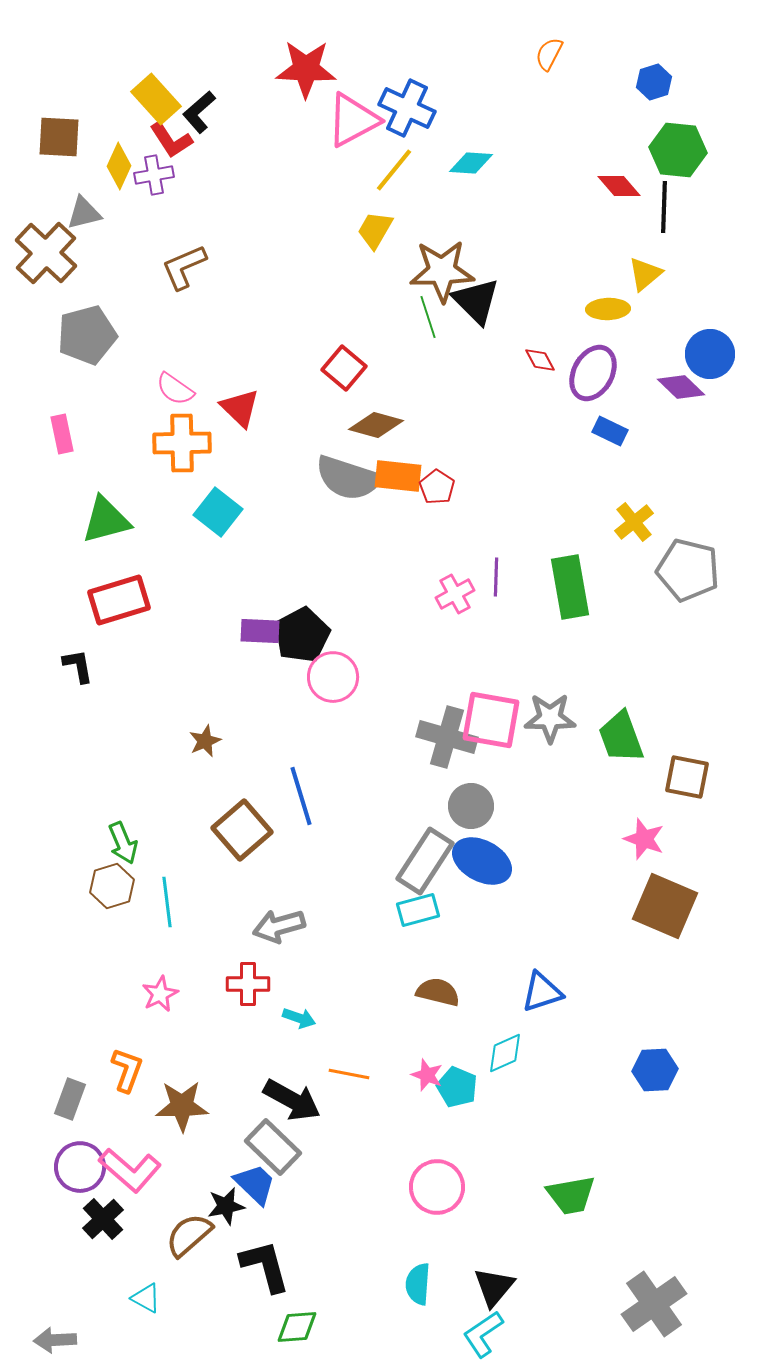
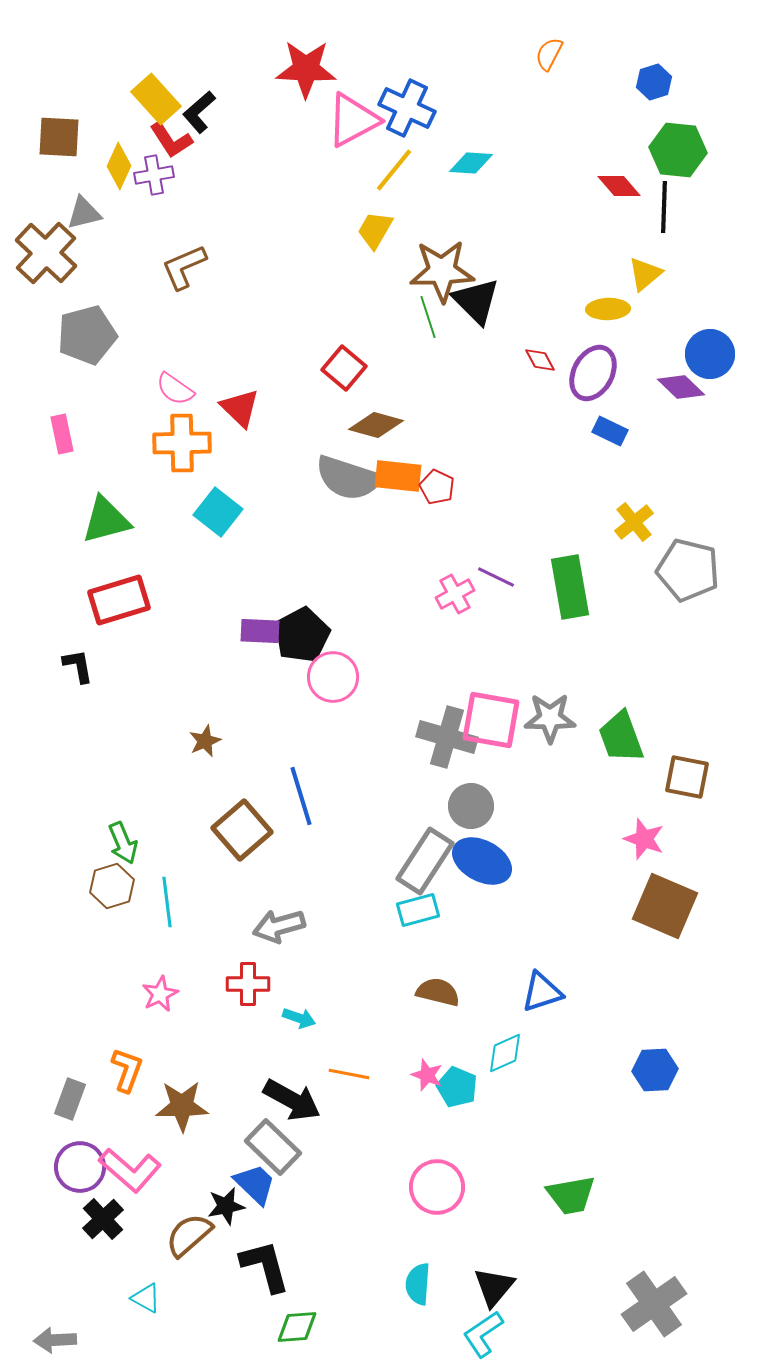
red pentagon at (437, 487): rotated 8 degrees counterclockwise
purple line at (496, 577): rotated 66 degrees counterclockwise
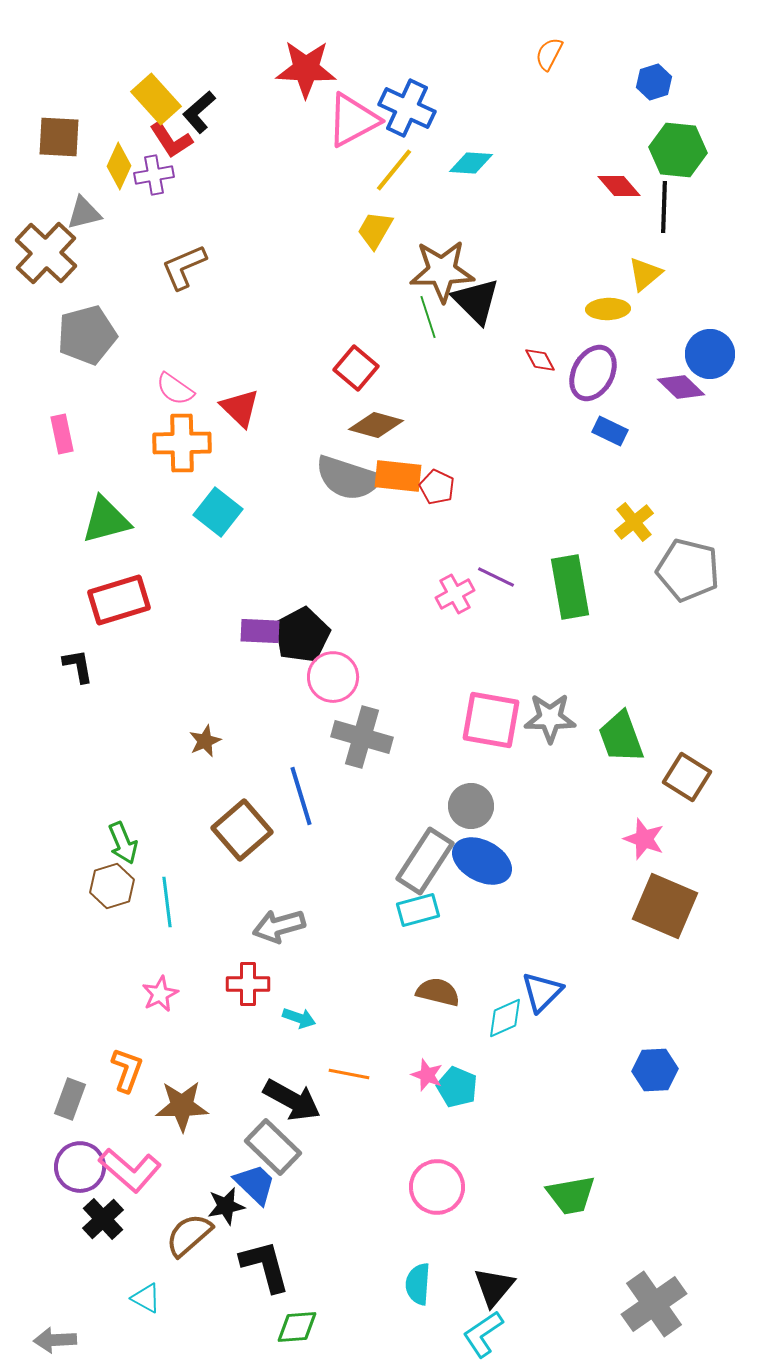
red square at (344, 368): moved 12 px right
gray cross at (447, 737): moved 85 px left
brown square at (687, 777): rotated 21 degrees clockwise
blue triangle at (542, 992): rotated 27 degrees counterclockwise
cyan diamond at (505, 1053): moved 35 px up
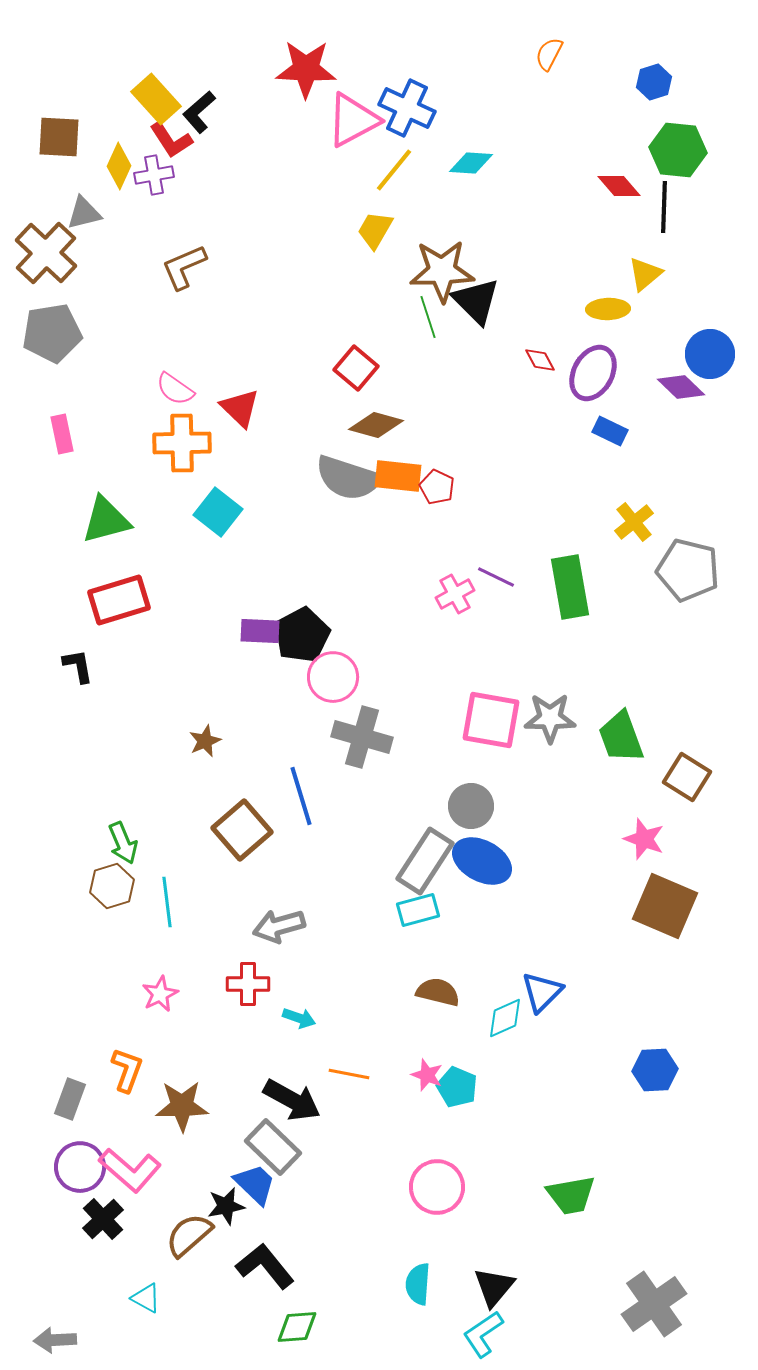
gray pentagon at (87, 335): moved 35 px left, 2 px up; rotated 6 degrees clockwise
black L-shape at (265, 1266): rotated 24 degrees counterclockwise
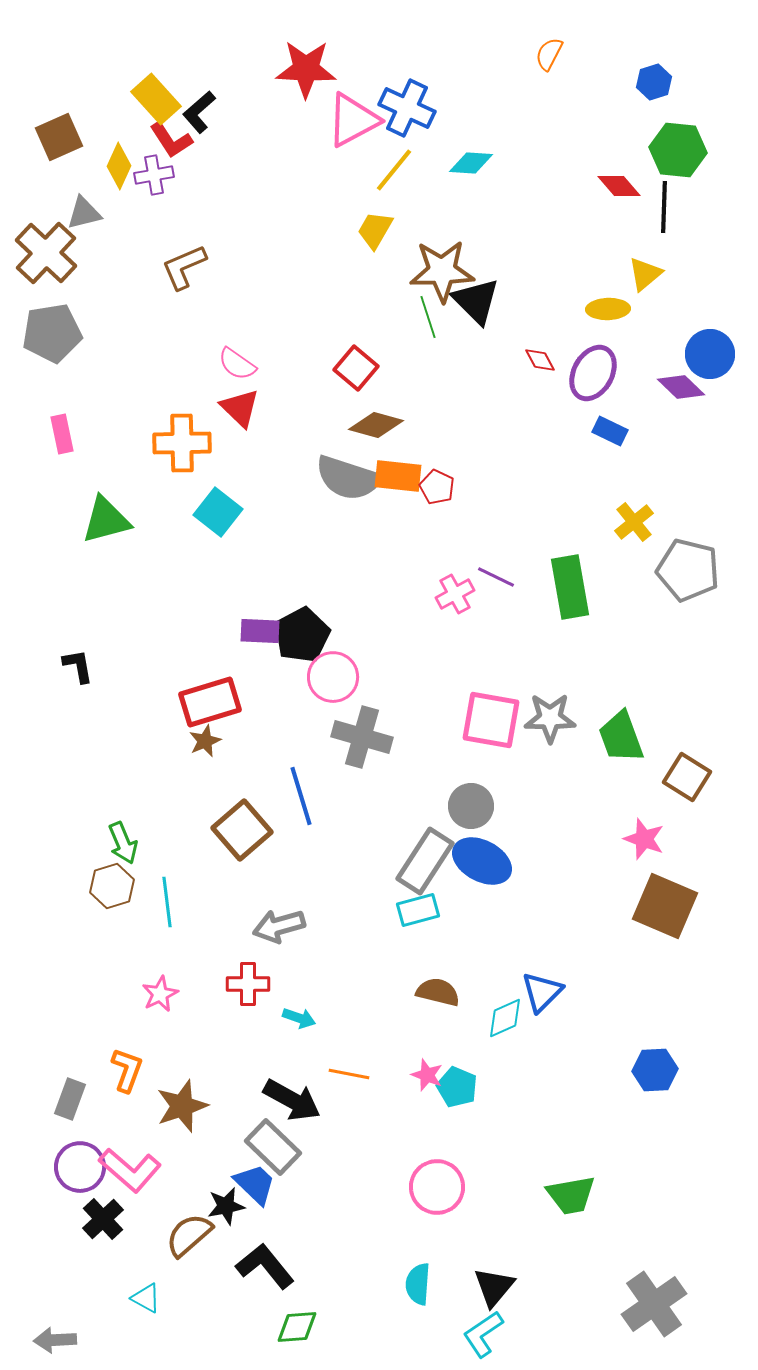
brown square at (59, 137): rotated 27 degrees counterclockwise
pink semicircle at (175, 389): moved 62 px right, 25 px up
red rectangle at (119, 600): moved 91 px right, 102 px down
brown star at (182, 1106): rotated 18 degrees counterclockwise
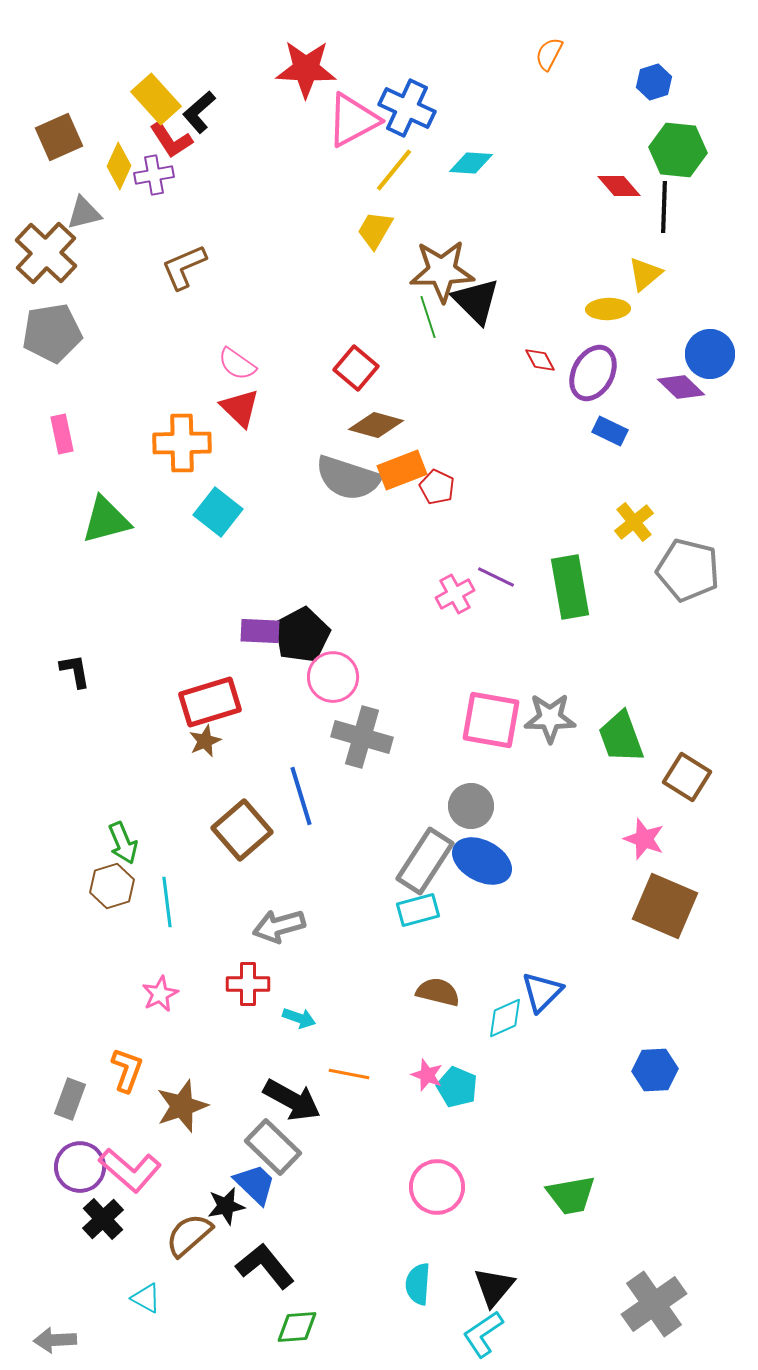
orange rectangle at (398, 476): moved 4 px right, 6 px up; rotated 27 degrees counterclockwise
black L-shape at (78, 666): moved 3 px left, 5 px down
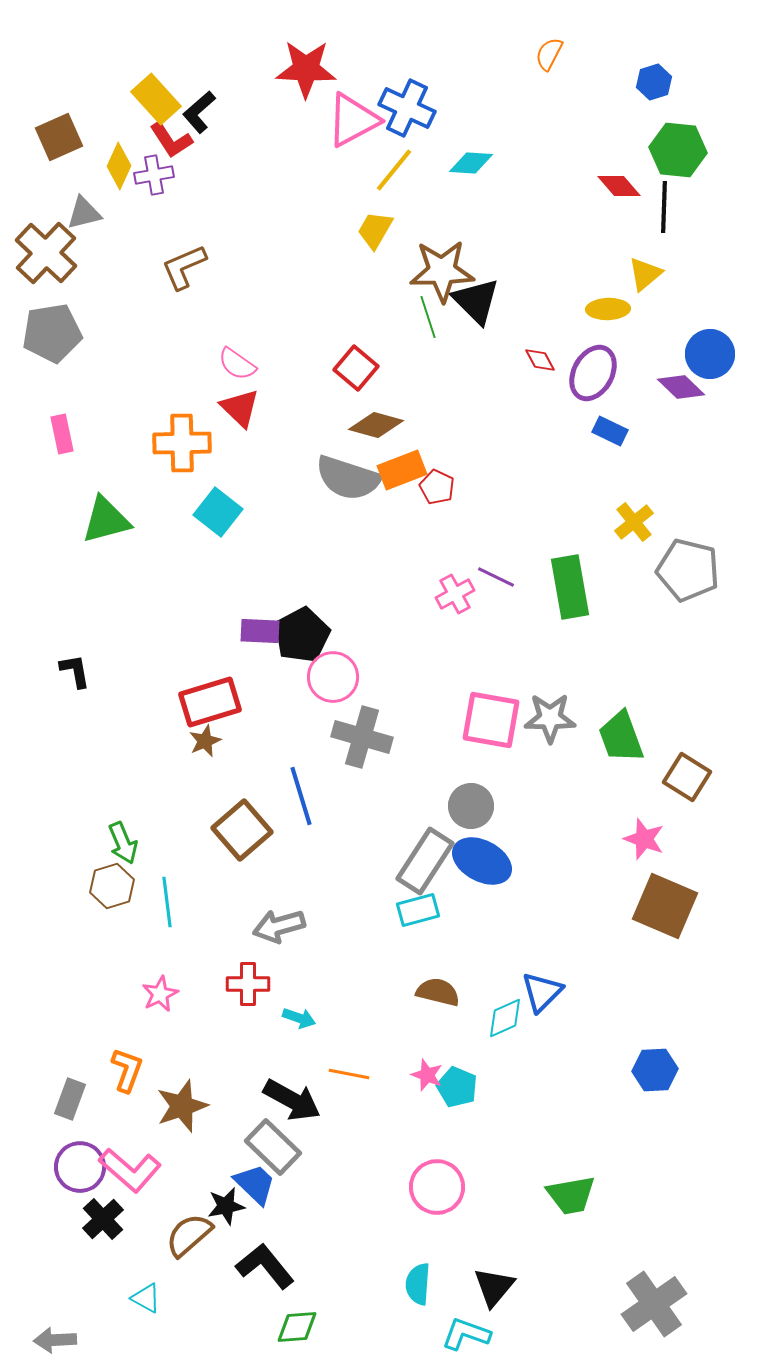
cyan L-shape at (483, 1334): moved 17 px left; rotated 54 degrees clockwise
